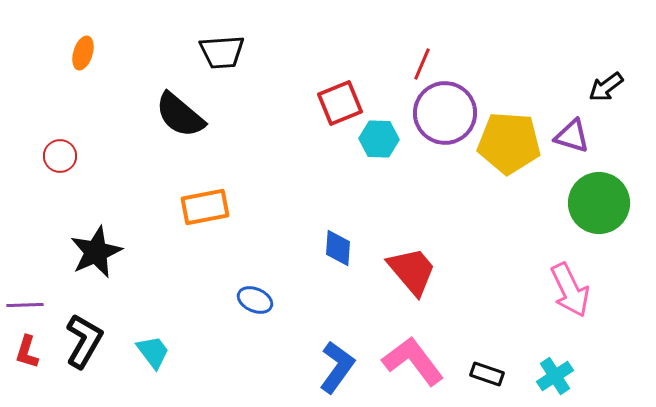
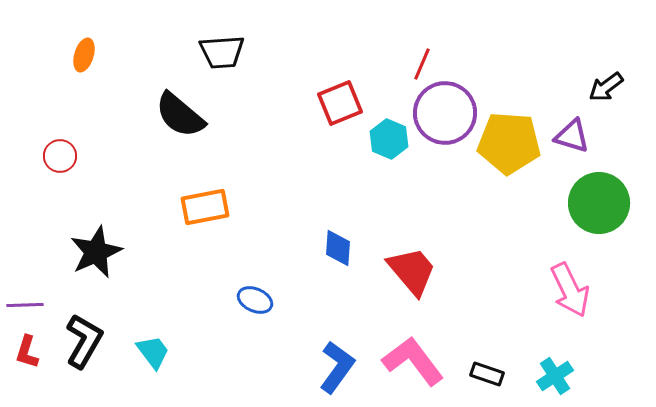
orange ellipse: moved 1 px right, 2 px down
cyan hexagon: moved 10 px right; rotated 21 degrees clockwise
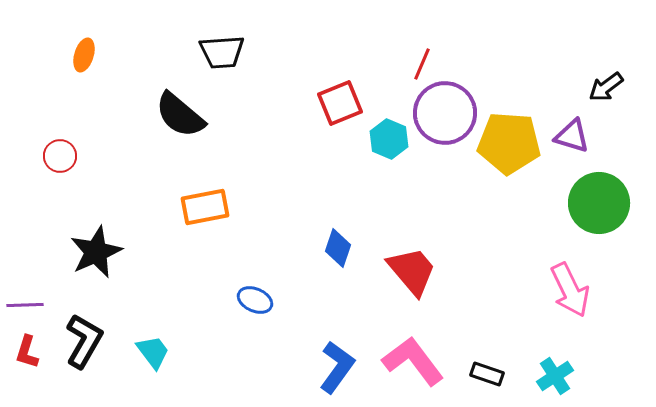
blue diamond: rotated 15 degrees clockwise
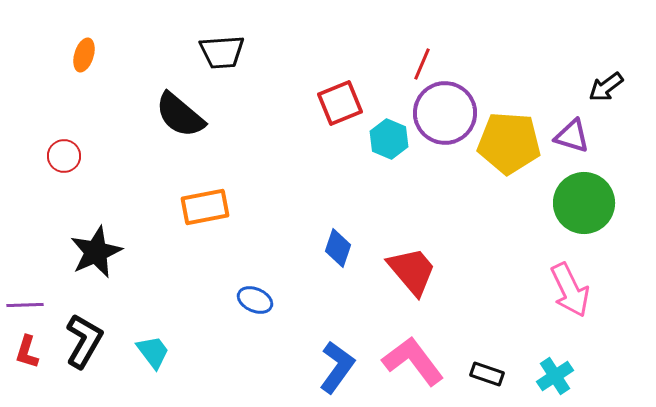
red circle: moved 4 px right
green circle: moved 15 px left
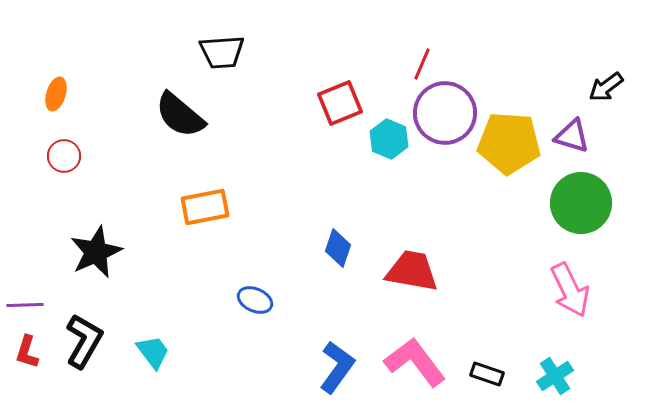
orange ellipse: moved 28 px left, 39 px down
green circle: moved 3 px left
red trapezoid: rotated 40 degrees counterclockwise
pink L-shape: moved 2 px right, 1 px down
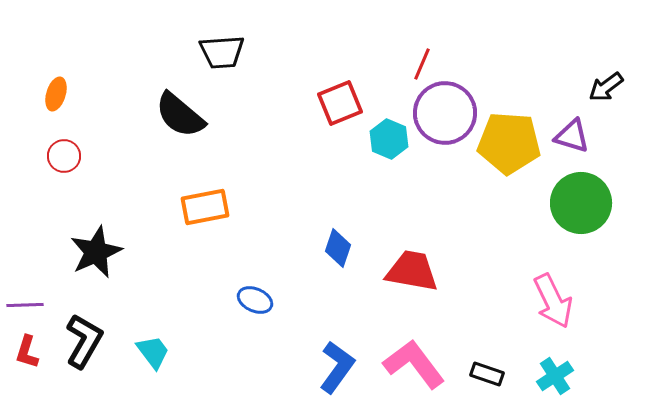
pink arrow: moved 17 px left, 11 px down
pink L-shape: moved 1 px left, 2 px down
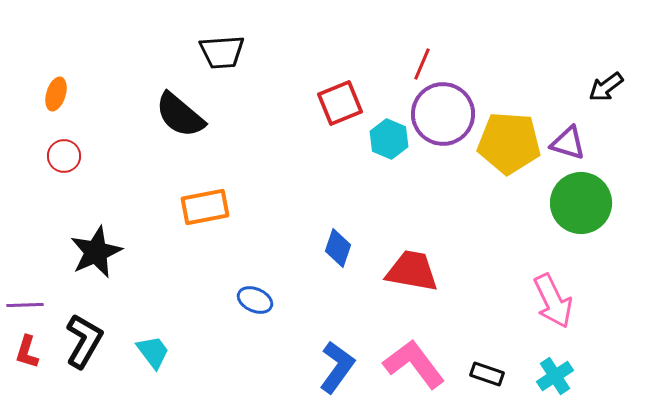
purple circle: moved 2 px left, 1 px down
purple triangle: moved 4 px left, 7 px down
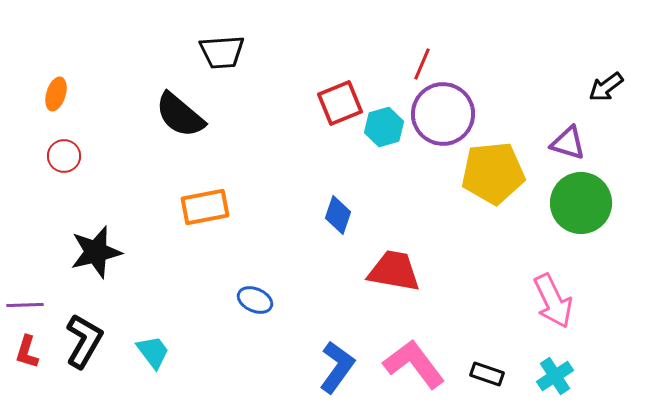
cyan hexagon: moved 5 px left, 12 px up; rotated 21 degrees clockwise
yellow pentagon: moved 16 px left, 30 px down; rotated 10 degrees counterclockwise
blue diamond: moved 33 px up
black star: rotated 10 degrees clockwise
red trapezoid: moved 18 px left
